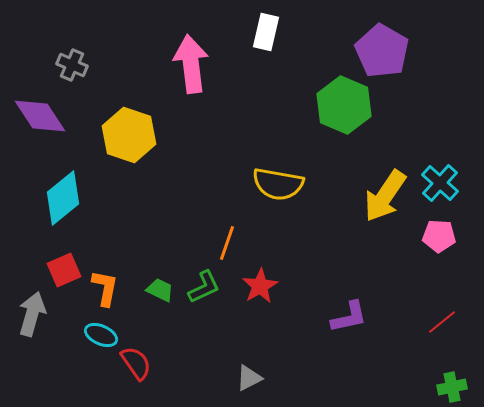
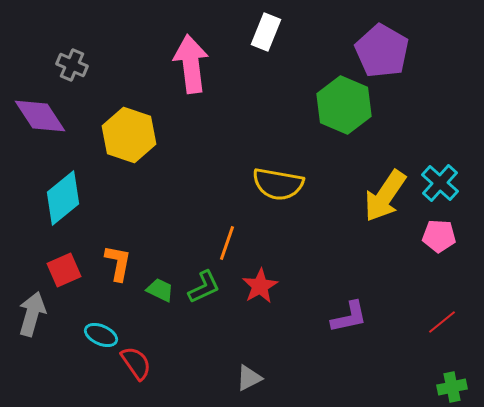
white rectangle: rotated 9 degrees clockwise
orange L-shape: moved 13 px right, 25 px up
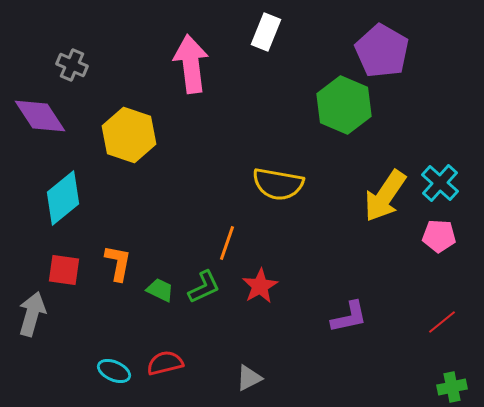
red square: rotated 32 degrees clockwise
cyan ellipse: moved 13 px right, 36 px down
red semicircle: moved 29 px right; rotated 69 degrees counterclockwise
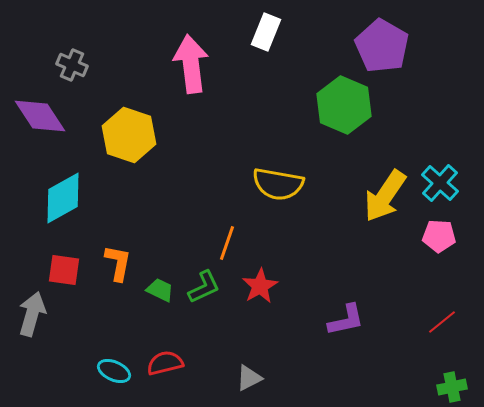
purple pentagon: moved 5 px up
cyan diamond: rotated 10 degrees clockwise
purple L-shape: moved 3 px left, 3 px down
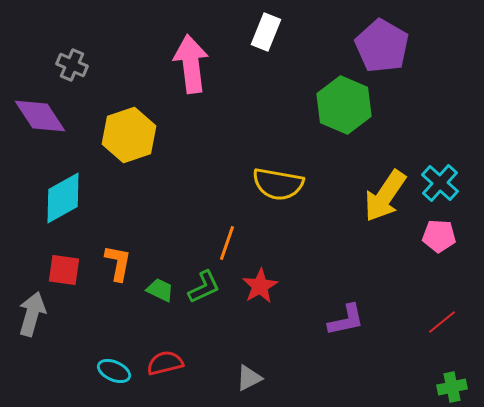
yellow hexagon: rotated 22 degrees clockwise
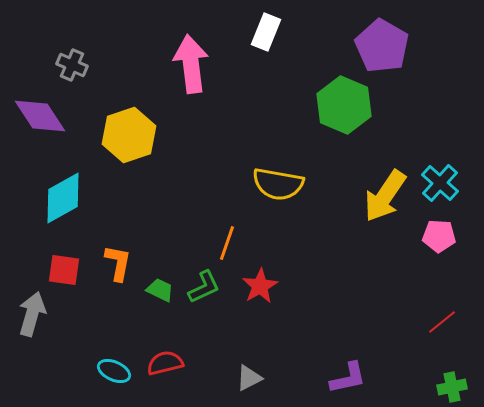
purple L-shape: moved 2 px right, 58 px down
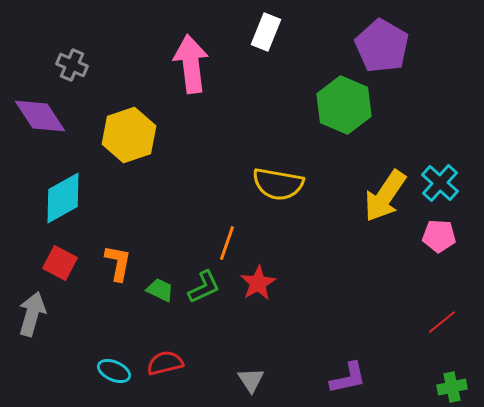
red square: moved 4 px left, 7 px up; rotated 20 degrees clockwise
red star: moved 2 px left, 3 px up
gray triangle: moved 2 px right, 2 px down; rotated 36 degrees counterclockwise
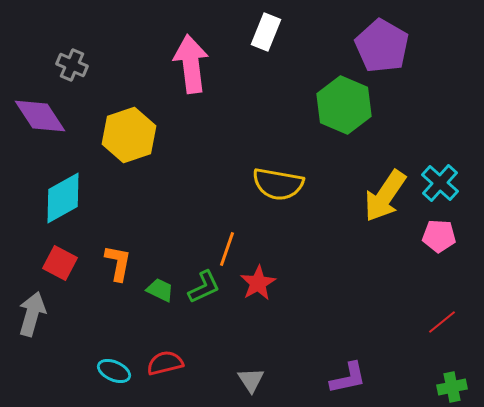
orange line: moved 6 px down
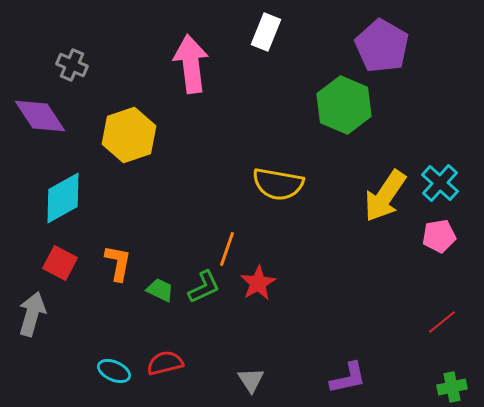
pink pentagon: rotated 12 degrees counterclockwise
